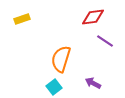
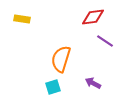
yellow rectangle: rotated 28 degrees clockwise
cyan square: moved 1 px left; rotated 21 degrees clockwise
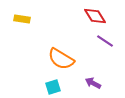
red diamond: moved 2 px right, 1 px up; rotated 65 degrees clockwise
orange semicircle: rotated 76 degrees counterclockwise
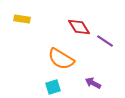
red diamond: moved 16 px left, 11 px down
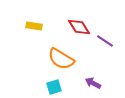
yellow rectangle: moved 12 px right, 7 px down
cyan square: moved 1 px right
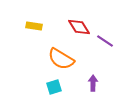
purple arrow: rotated 63 degrees clockwise
